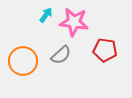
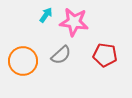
red pentagon: moved 5 px down
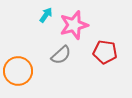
pink star: moved 3 px down; rotated 24 degrees counterclockwise
red pentagon: moved 3 px up
orange circle: moved 5 px left, 10 px down
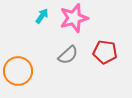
cyan arrow: moved 4 px left, 1 px down
pink star: moved 7 px up
gray semicircle: moved 7 px right
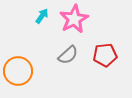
pink star: moved 1 px down; rotated 12 degrees counterclockwise
red pentagon: moved 3 px down; rotated 15 degrees counterclockwise
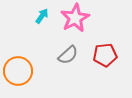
pink star: moved 1 px right, 1 px up
